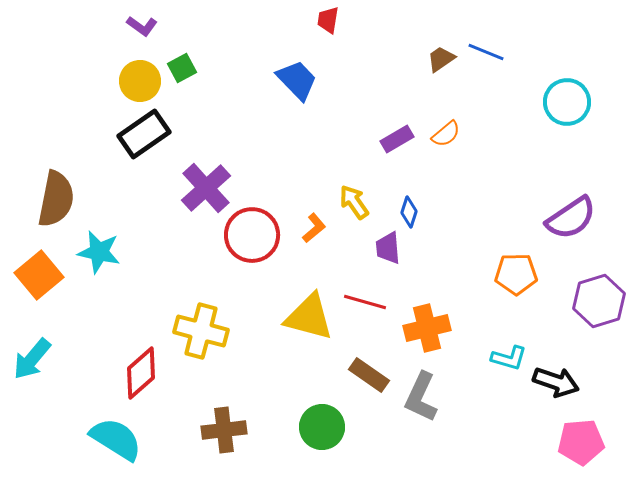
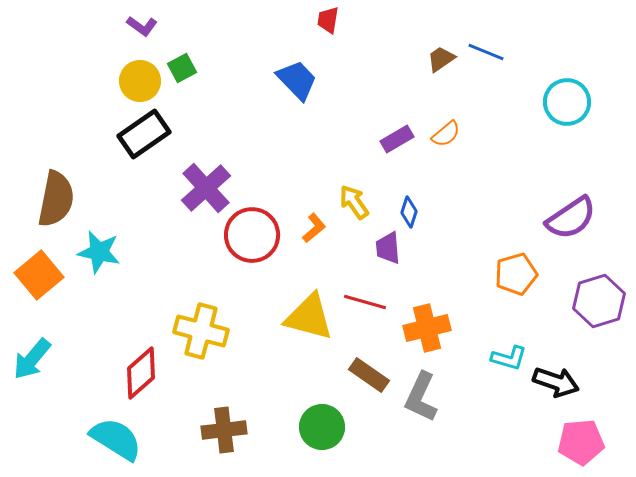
orange pentagon: rotated 15 degrees counterclockwise
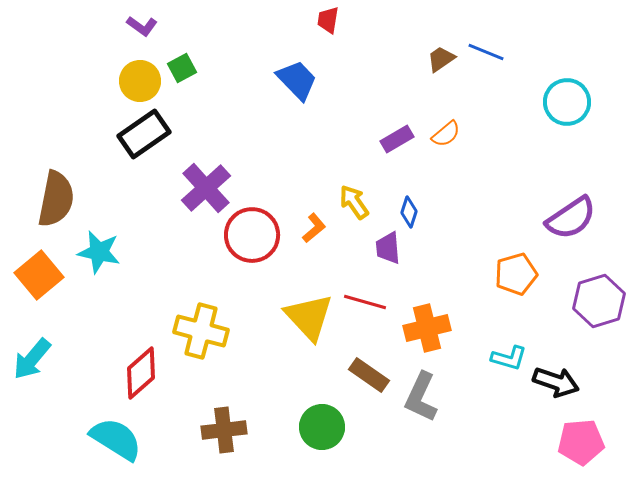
yellow triangle: rotated 32 degrees clockwise
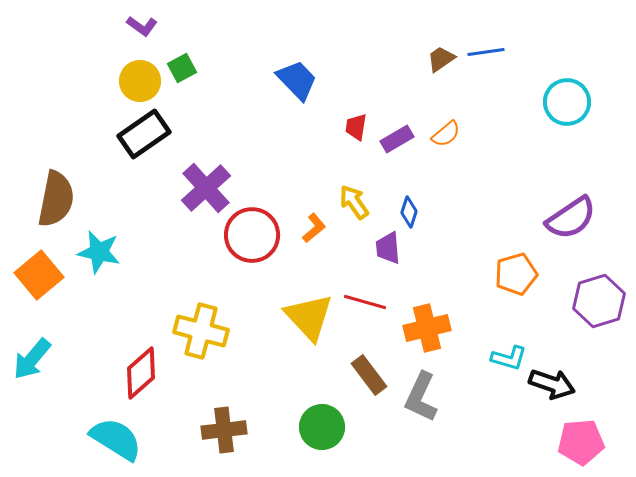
red trapezoid: moved 28 px right, 107 px down
blue line: rotated 30 degrees counterclockwise
brown rectangle: rotated 18 degrees clockwise
black arrow: moved 4 px left, 2 px down
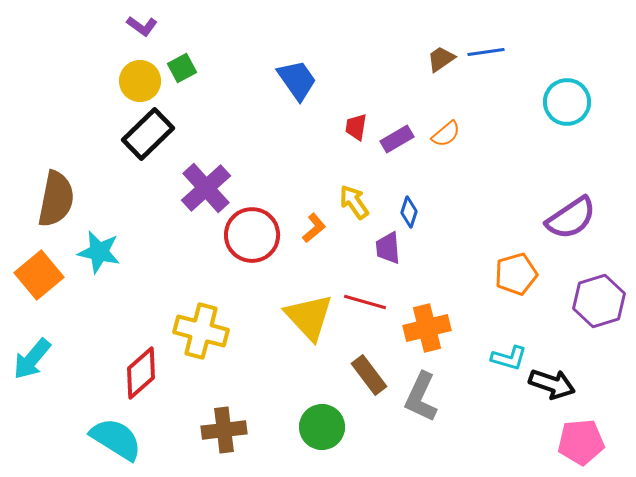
blue trapezoid: rotated 9 degrees clockwise
black rectangle: moved 4 px right; rotated 9 degrees counterclockwise
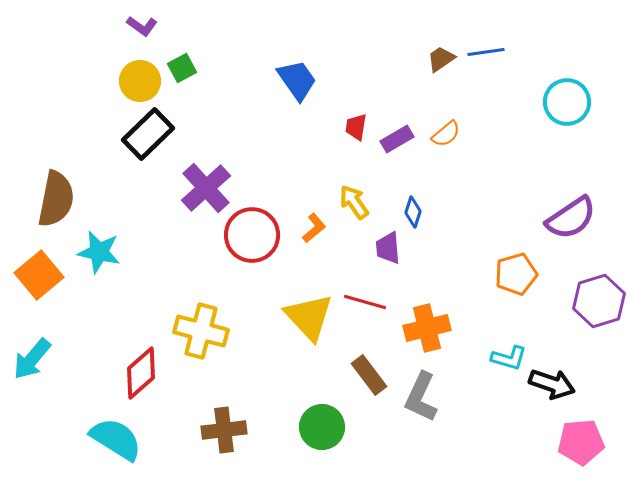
blue diamond: moved 4 px right
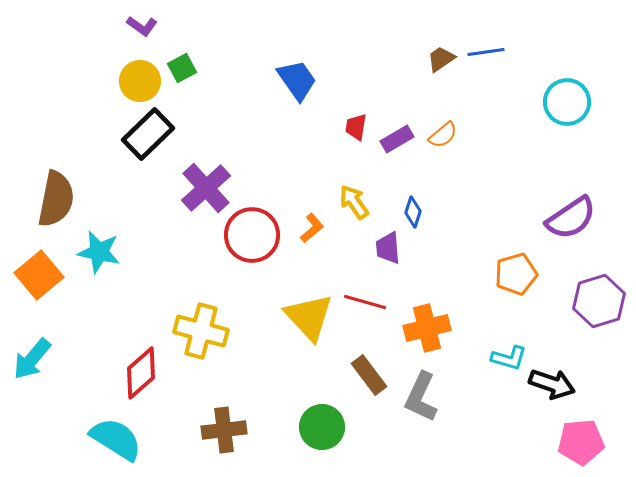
orange semicircle: moved 3 px left, 1 px down
orange L-shape: moved 2 px left
